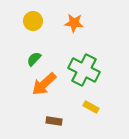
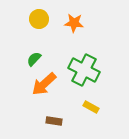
yellow circle: moved 6 px right, 2 px up
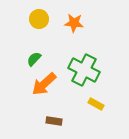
yellow rectangle: moved 5 px right, 3 px up
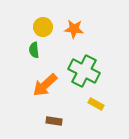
yellow circle: moved 4 px right, 8 px down
orange star: moved 6 px down
green semicircle: moved 9 px up; rotated 49 degrees counterclockwise
green cross: moved 1 px down
orange arrow: moved 1 px right, 1 px down
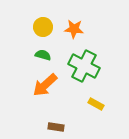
green semicircle: moved 9 px right, 5 px down; rotated 112 degrees clockwise
green cross: moved 5 px up
brown rectangle: moved 2 px right, 6 px down
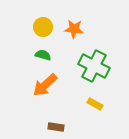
green cross: moved 10 px right
yellow rectangle: moved 1 px left
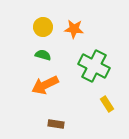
orange arrow: rotated 16 degrees clockwise
yellow rectangle: moved 12 px right; rotated 28 degrees clockwise
brown rectangle: moved 3 px up
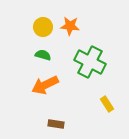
orange star: moved 4 px left, 3 px up
green cross: moved 4 px left, 4 px up
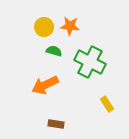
yellow circle: moved 1 px right
green semicircle: moved 11 px right, 4 px up
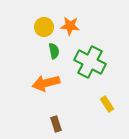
green semicircle: rotated 63 degrees clockwise
orange arrow: moved 1 px right, 2 px up; rotated 12 degrees clockwise
brown rectangle: rotated 63 degrees clockwise
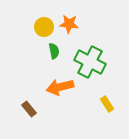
orange star: moved 1 px left, 2 px up
orange arrow: moved 14 px right, 4 px down
brown rectangle: moved 27 px left, 15 px up; rotated 21 degrees counterclockwise
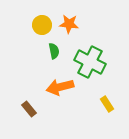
yellow circle: moved 2 px left, 2 px up
